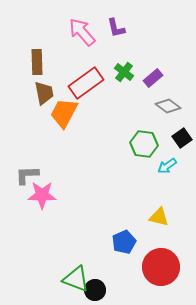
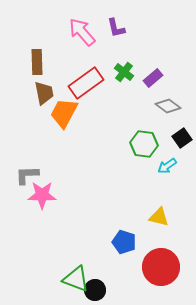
blue pentagon: rotated 30 degrees counterclockwise
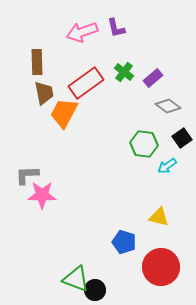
pink arrow: rotated 68 degrees counterclockwise
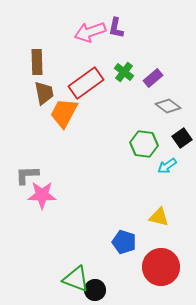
purple L-shape: rotated 25 degrees clockwise
pink arrow: moved 8 px right
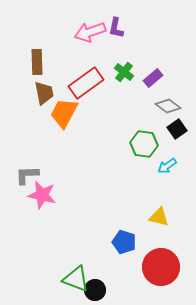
black square: moved 5 px left, 9 px up
pink star: rotated 12 degrees clockwise
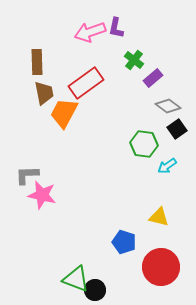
green cross: moved 10 px right, 12 px up
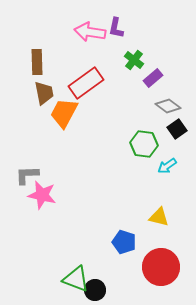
pink arrow: rotated 28 degrees clockwise
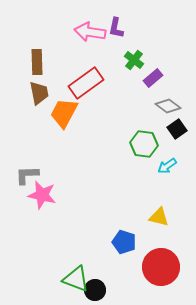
brown trapezoid: moved 5 px left
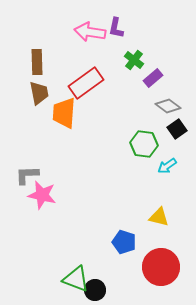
orange trapezoid: rotated 24 degrees counterclockwise
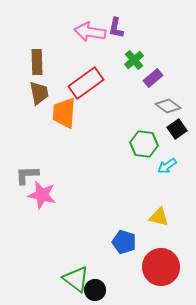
green cross: rotated 12 degrees clockwise
green triangle: rotated 16 degrees clockwise
